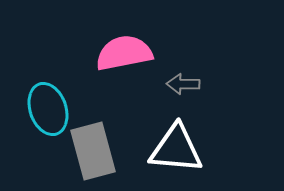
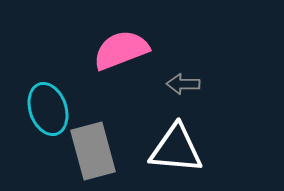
pink semicircle: moved 3 px left, 3 px up; rotated 10 degrees counterclockwise
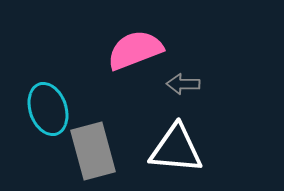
pink semicircle: moved 14 px right
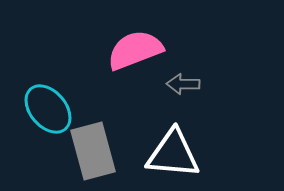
cyan ellipse: rotated 21 degrees counterclockwise
white triangle: moved 3 px left, 5 px down
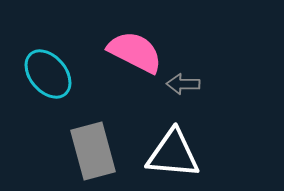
pink semicircle: moved 2 px down; rotated 48 degrees clockwise
cyan ellipse: moved 35 px up
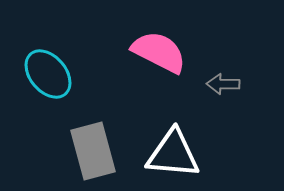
pink semicircle: moved 24 px right
gray arrow: moved 40 px right
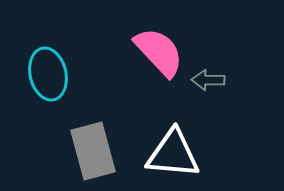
pink semicircle: rotated 20 degrees clockwise
cyan ellipse: rotated 27 degrees clockwise
gray arrow: moved 15 px left, 4 px up
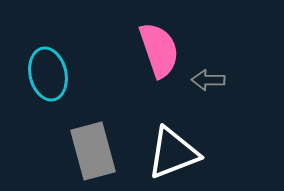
pink semicircle: moved 2 px up; rotated 24 degrees clockwise
white triangle: moved 1 px up; rotated 26 degrees counterclockwise
